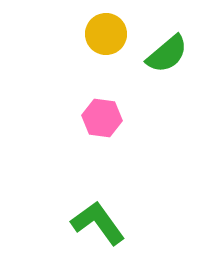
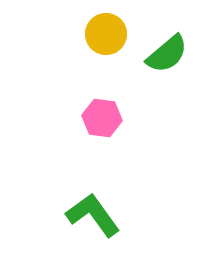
green L-shape: moved 5 px left, 8 px up
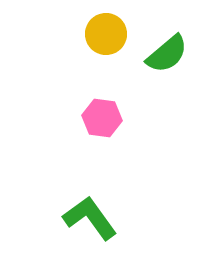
green L-shape: moved 3 px left, 3 px down
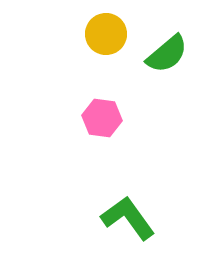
green L-shape: moved 38 px right
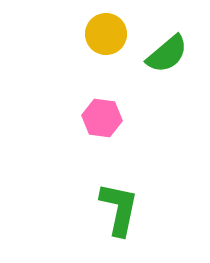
green L-shape: moved 9 px left, 9 px up; rotated 48 degrees clockwise
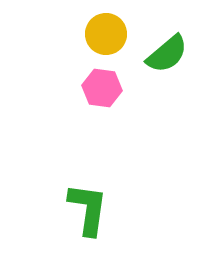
pink hexagon: moved 30 px up
green L-shape: moved 31 px left; rotated 4 degrees counterclockwise
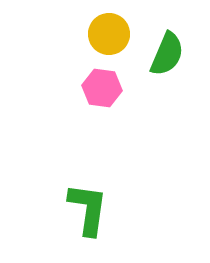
yellow circle: moved 3 px right
green semicircle: rotated 27 degrees counterclockwise
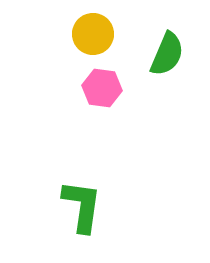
yellow circle: moved 16 px left
green L-shape: moved 6 px left, 3 px up
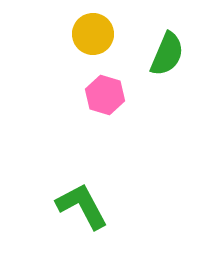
pink hexagon: moved 3 px right, 7 px down; rotated 9 degrees clockwise
green L-shape: rotated 36 degrees counterclockwise
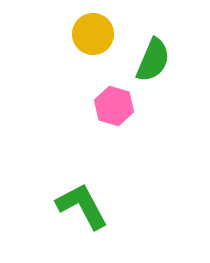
green semicircle: moved 14 px left, 6 px down
pink hexagon: moved 9 px right, 11 px down
